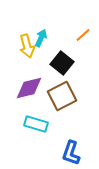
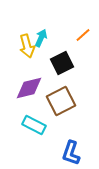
black square: rotated 25 degrees clockwise
brown square: moved 1 px left, 5 px down
cyan rectangle: moved 2 px left, 1 px down; rotated 10 degrees clockwise
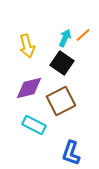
cyan arrow: moved 24 px right
black square: rotated 30 degrees counterclockwise
